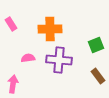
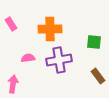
green square: moved 2 px left, 3 px up; rotated 28 degrees clockwise
purple cross: rotated 15 degrees counterclockwise
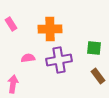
green square: moved 6 px down
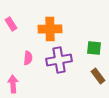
pink semicircle: rotated 104 degrees clockwise
pink arrow: rotated 12 degrees counterclockwise
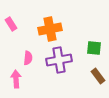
orange cross: rotated 10 degrees counterclockwise
pink arrow: moved 3 px right, 5 px up
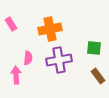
pink arrow: moved 4 px up
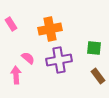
pink semicircle: rotated 56 degrees counterclockwise
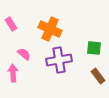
orange cross: rotated 35 degrees clockwise
pink semicircle: moved 4 px left, 4 px up
pink arrow: moved 3 px left, 2 px up
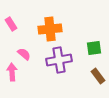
orange cross: rotated 30 degrees counterclockwise
green square: rotated 14 degrees counterclockwise
pink arrow: moved 1 px left, 1 px up
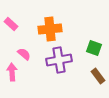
pink rectangle: rotated 16 degrees counterclockwise
green square: rotated 28 degrees clockwise
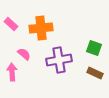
orange cross: moved 9 px left, 1 px up
brown rectangle: moved 3 px left, 3 px up; rotated 28 degrees counterclockwise
